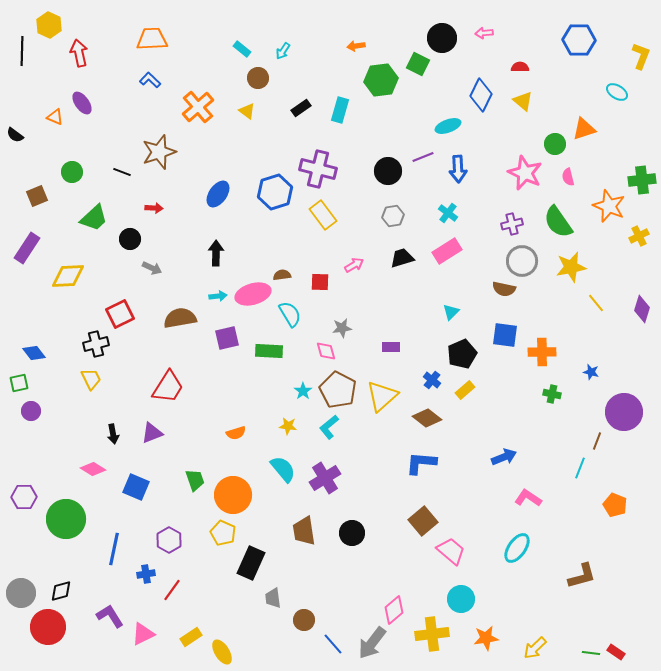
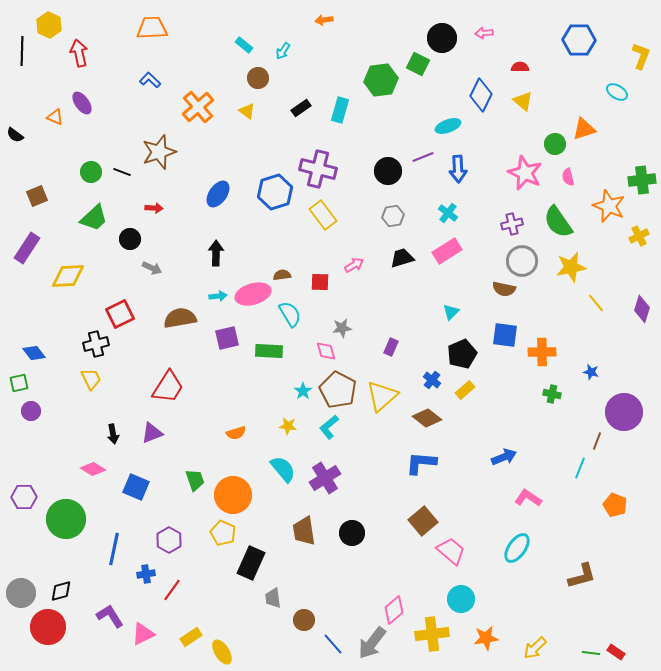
orange trapezoid at (152, 39): moved 11 px up
orange arrow at (356, 46): moved 32 px left, 26 px up
cyan rectangle at (242, 49): moved 2 px right, 4 px up
green circle at (72, 172): moved 19 px right
purple rectangle at (391, 347): rotated 66 degrees counterclockwise
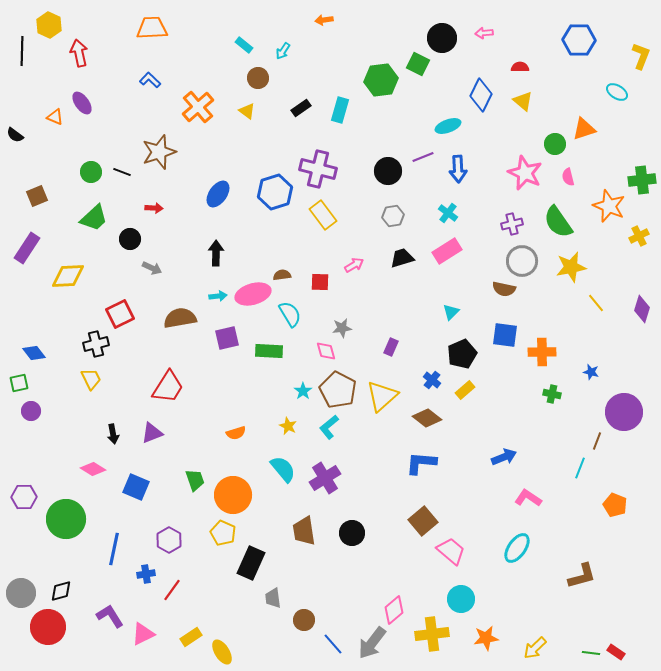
yellow star at (288, 426): rotated 18 degrees clockwise
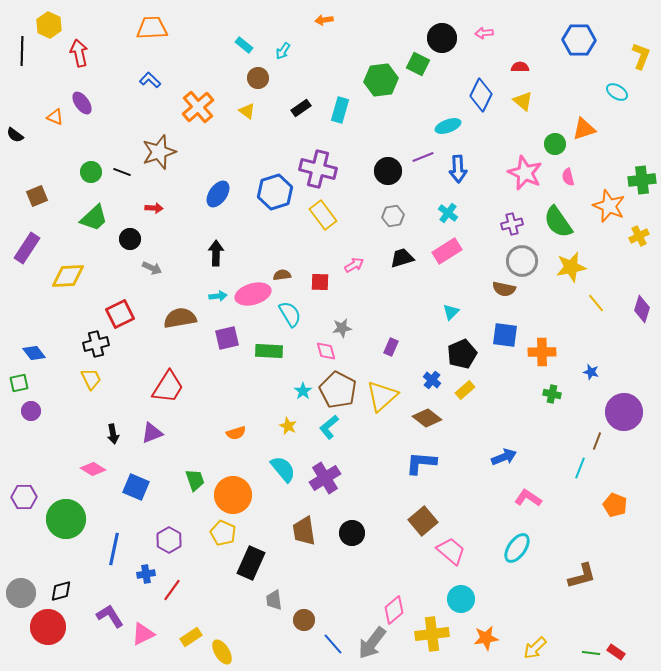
gray trapezoid at (273, 598): moved 1 px right, 2 px down
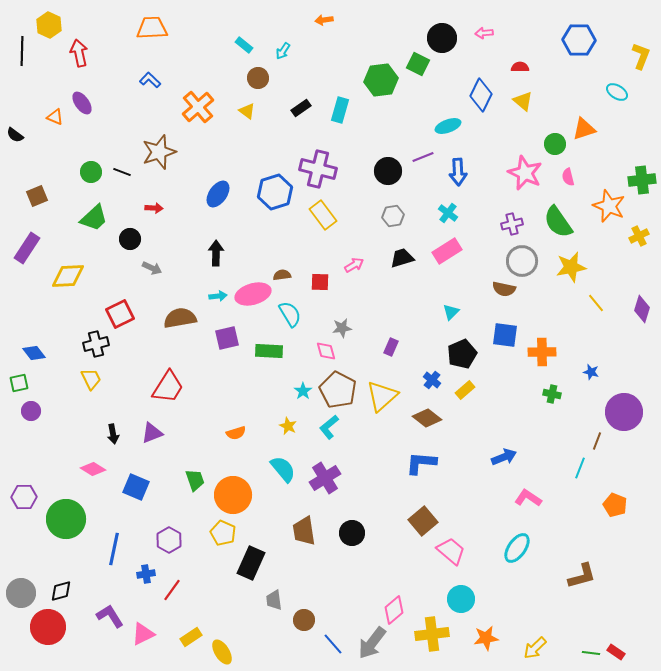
blue arrow at (458, 169): moved 3 px down
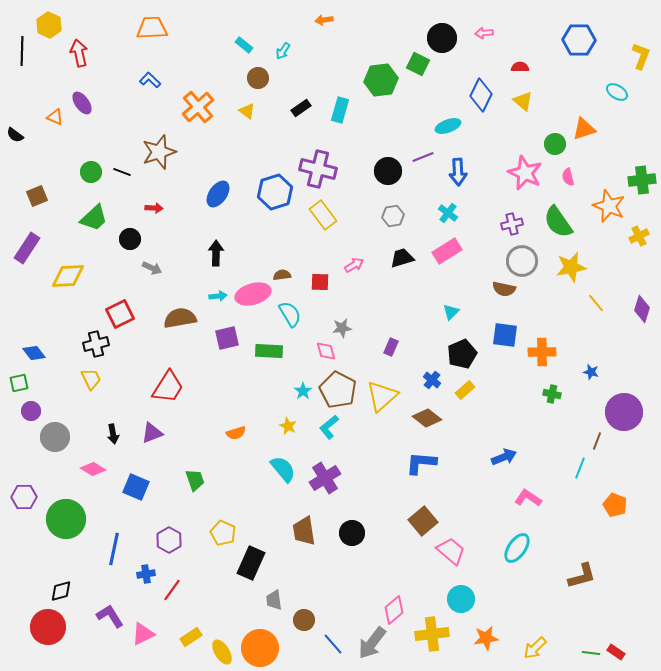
orange circle at (233, 495): moved 27 px right, 153 px down
gray circle at (21, 593): moved 34 px right, 156 px up
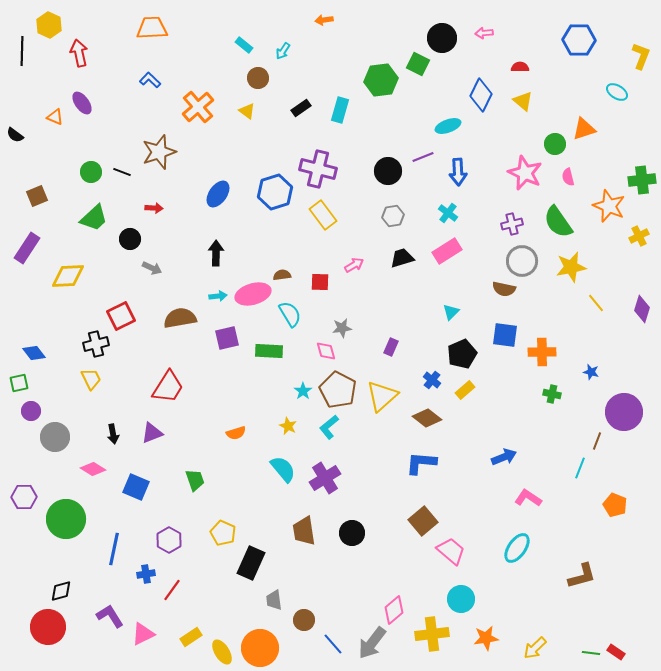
red square at (120, 314): moved 1 px right, 2 px down
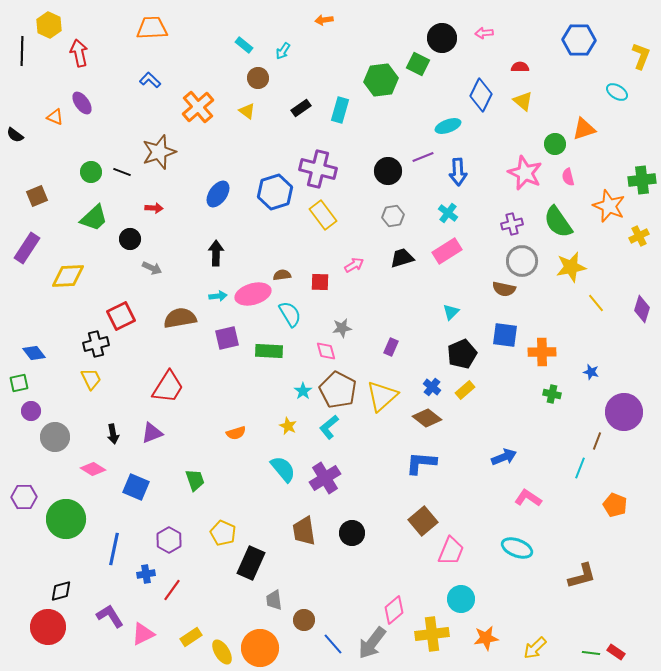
blue cross at (432, 380): moved 7 px down
cyan ellipse at (517, 548): rotated 76 degrees clockwise
pink trapezoid at (451, 551): rotated 72 degrees clockwise
